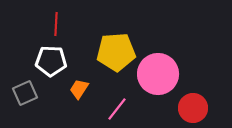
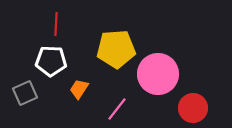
yellow pentagon: moved 3 px up
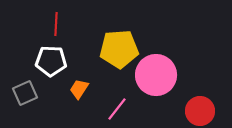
yellow pentagon: moved 3 px right
pink circle: moved 2 px left, 1 px down
red circle: moved 7 px right, 3 px down
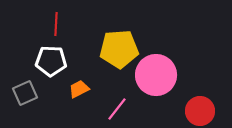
orange trapezoid: rotated 30 degrees clockwise
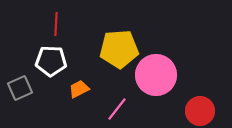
gray square: moved 5 px left, 5 px up
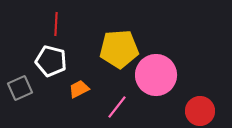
white pentagon: rotated 12 degrees clockwise
pink line: moved 2 px up
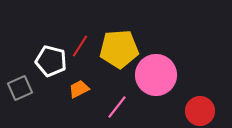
red line: moved 24 px right, 22 px down; rotated 30 degrees clockwise
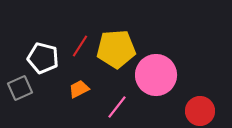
yellow pentagon: moved 3 px left
white pentagon: moved 8 px left, 3 px up
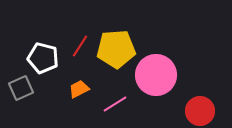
gray square: moved 1 px right
pink line: moved 2 px left, 3 px up; rotated 20 degrees clockwise
